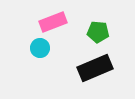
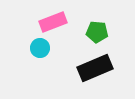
green pentagon: moved 1 px left
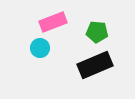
black rectangle: moved 3 px up
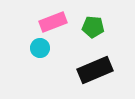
green pentagon: moved 4 px left, 5 px up
black rectangle: moved 5 px down
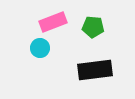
black rectangle: rotated 16 degrees clockwise
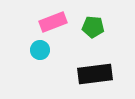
cyan circle: moved 2 px down
black rectangle: moved 4 px down
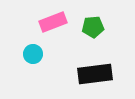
green pentagon: rotated 10 degrees counterclockwise
cyan circle: moved 7 px left, 4 px down
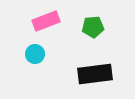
pink rectangle: moved 7 px left, 1 px up
cyan circle: moved 2 px right
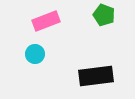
green pentagon: moved 11 px right, 12 px up; rotated 25 degrees clockwise
black rectangle: moved 1 px right, 2 px down
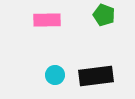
pink rectangle: moved 1 px right, 1 px up; rotated 20 degrees clockwise
cyan circle: moved 20 px right, 21 px down
